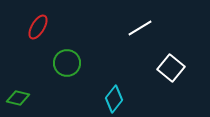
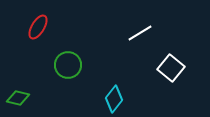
white line: moved 5 px down
green circle: moved 1 px right, 2 px down
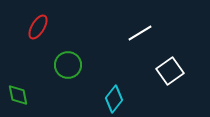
white square: moved 1 px left, 3 px down; rotated 16 degrees clockwise
green diamond: moved 3 px up; rotated 65 degrees clockwise
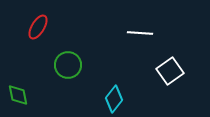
white line: rotated 35 degrees clockwise
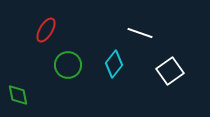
red ellipse: moved 8 px right, 3 px down
white line: rotated 15 degrees clockwise
cyan diamond: moved 35 px up
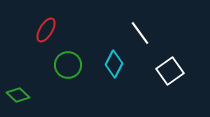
white line: rotated 35 degrees clockwise
cyan diamond: rotated 12 degrees counterclockwise
green diamond: rotated 35 degrees counterclockwise
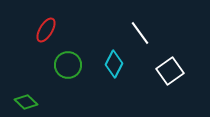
green diamond: moved 8 px right, 7 px down
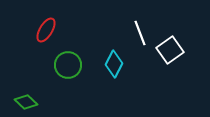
white line: rotated 15 degrees clockwise
white square: moved 21 px up
